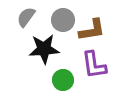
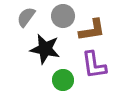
gray circle: moved 4 px up
black star: moved 1 px right; rotated 16 degrees clockwise
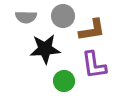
gray semicircle: rotated 125 degrees counterclockwise
black star: rotated 16 degrees counterclockwise
green circle: moved 1 px right, 1 px down
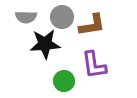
gray circle: moved 1 px left, 1 px down
brown L-shape: moved 5 px up
black star: moved 5 px up
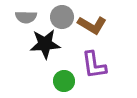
brown L-shape: rotated 40 degrees clockwise
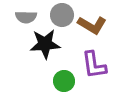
gray circle: moved 2 px up
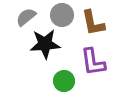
gray semicircle: rotated 140 degrees clockwise
brown L-shape: moved 1 px right, 2 px up; rotated 48 degrees clockwise
purple L-shape: moved 1 px left, 3 px up
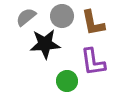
gray circle: moved 1 px down
green circle: moved 3 px right
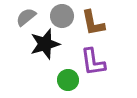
black star: rotated 12 degrees counterclockwise
green circle: moved 1 px right, 1 px up
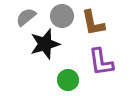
purple L-shape: moved 8 px right
